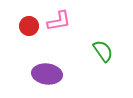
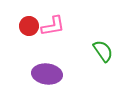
pink L-shape: moved 6 px left, 5 px down
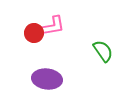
red circle: moved 5 px right, 7 px down
purple ellipse: moved 5 px down
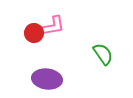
green semicircle: moved 3 px down
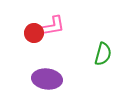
green semicircle: rotated 50 degrees clockwise
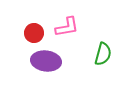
pink L-shape: moved 14 px right, 1 px down
purple ellipse: moved 1 px left, 18 px up
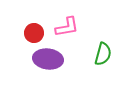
purple ellipse: moved 2 px right, 2 px up
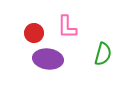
pink L-shape: rotated 100 degrees clockwise
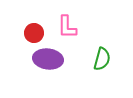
green semicircle: moved 1 px left, 5 px down
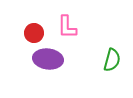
green semicircle: moved 10 px right, 1 px down
